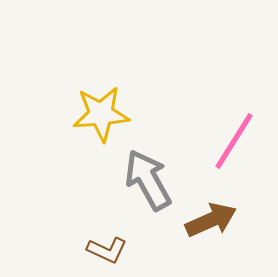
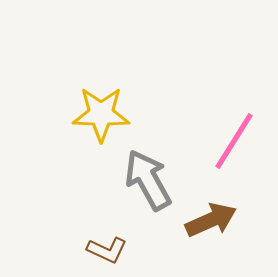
yellow star: rotated 6 degrees clockwise
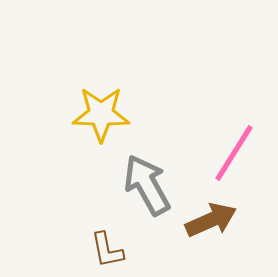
pink line: moved 12 px down
gray arrow: moved 1 px left, 5 px down
brown L-shape: rotated 54 degrees clockwise
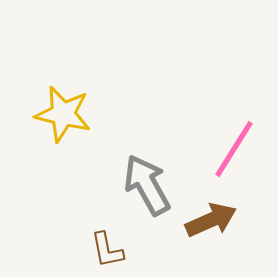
yellow star: moved 38 px left; rotated 12 degrees clockwise
pink line: moved 4 px up
